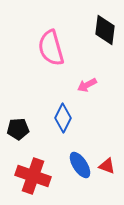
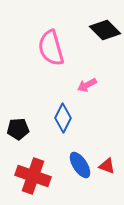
black diamond: rotated 52 degrees counterclockwise
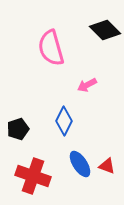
blue diamond: moved 1 px right, 3 px down
black pentagon: rotated 15 degrees counterclockwise
blue ellipse: moved 1 px up
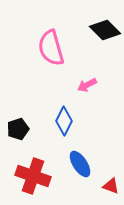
red triangle: moved 4 px right, 20 px down
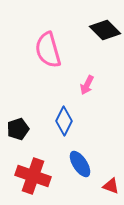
pink semicircle: moved 3 px left, 2 px down
pink arrow: rotated 36 degrees counterclockwise
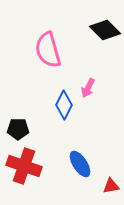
pink arrow: moved 1 px right, 3 px down
blue diamond: moved 16 px up
black pentagon: rotated 20 degrees clockwise
red cross: moved 9 px left, 10 px up
red triangle: rotated 30 degrees counterclockwise
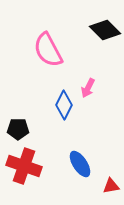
pink semicircle: rotated 12 degrees counterclockwise
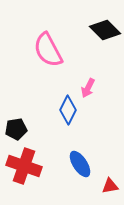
blue diamond: moved 4 px right, 5 px down
black pentagon: moved 2 px left; rotated 10 degrees counterclockwise
red triangle: moved 1 px left
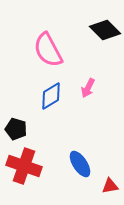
blue diamond: moved 17 px left, 14 px up; rotated 32 degrees clockwise
black pentagon: rotated 25 degrees clockwise
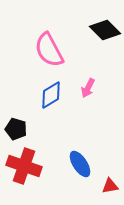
pink semicircle: moved 1 px right
blue diamond: moved 1 px up
